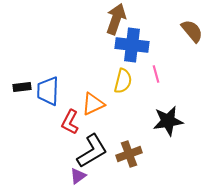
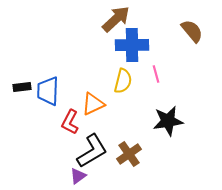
brown arrow: rotated 28 degrees clockwise
blue cross: rotated 8 degrees counterclockwise
brown cross: rotated 15 degrees counterclockwise
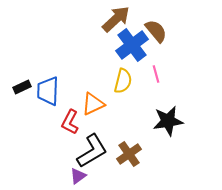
brown semicircle: moved 36 px left
blue cross: rotated 36 degrees counterclockwise
black rectangle: rotated 18 degrees counterclockwise
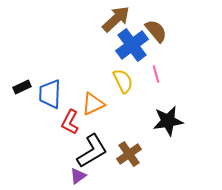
yellow semicircle: rotated 40 degrees counterclockwise
blue trapezoid: moved 2 px right, 3 px down
